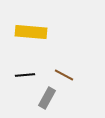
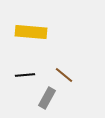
brown line: rotated 12 degrees clockwise
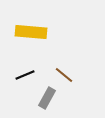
black line: rotated 18 degrees counterclockwise
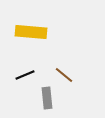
gray rectangle: rotated 35 degrees counterclockwise
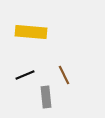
brown line: rotated 24 degrees clockwise
gray rectangle: moved 1 px left, 1 px up
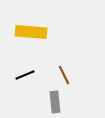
gray rectangle: moved 9 px right, 5 px down
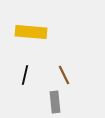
black line: rotated 54 degrees counterclockwise
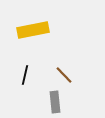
yellow rectangle: moved 2 px right, 2 px up; rotated 16 degrees counterclockwise
brown line: rotated 18 degrees counterclockwise
